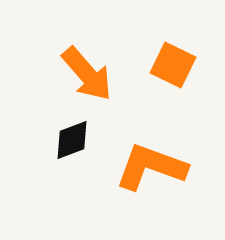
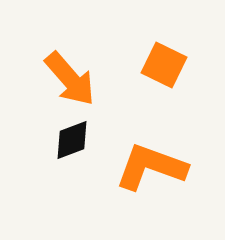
orange square: moved 9 px left
orange arrow: moved 17 px left, 5 px down
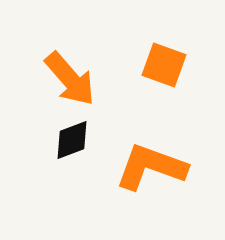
orange square: rotated 6 degrees counterclockwise
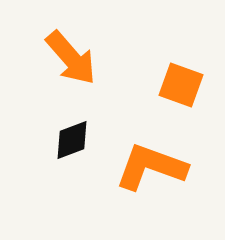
orange square: moved 17 px right, 20 px down
orange arrow: moved 1 px right, 21 px up
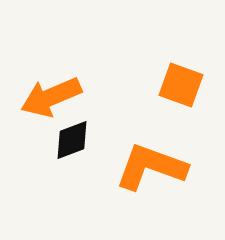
orange arrow: moved 20 px left, 39 px down; rotated 108 degrees clockwise
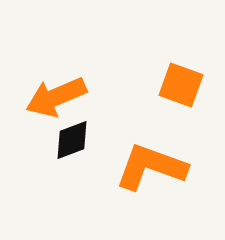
orange arrow: moved 5 px right
